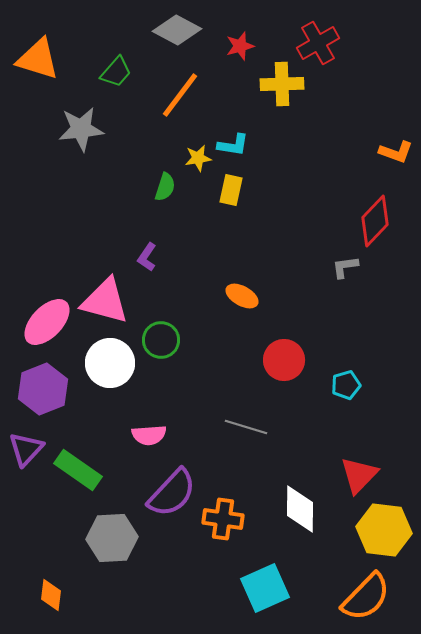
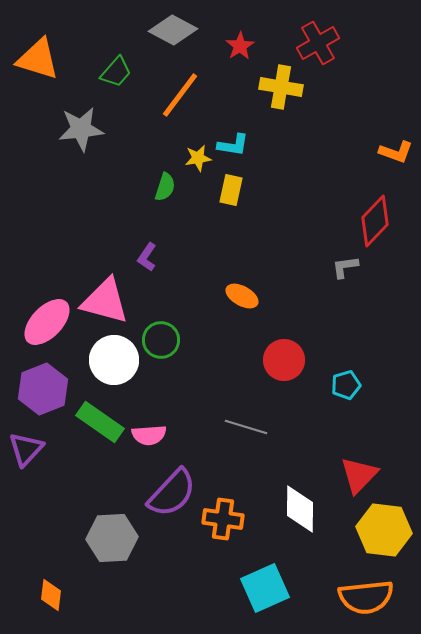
gray diamond: moved 4 px left
red star: rotated 16 degrees counterclockwise
yellow cross: moved 1 px left, 3 px down; rotated 12 degrees clockwise
white circle: moved 4 px right, 3 px up
green rectangle: moved 22 px right, 48 px up
orange semicircle: rotated 40 degrees clockwise
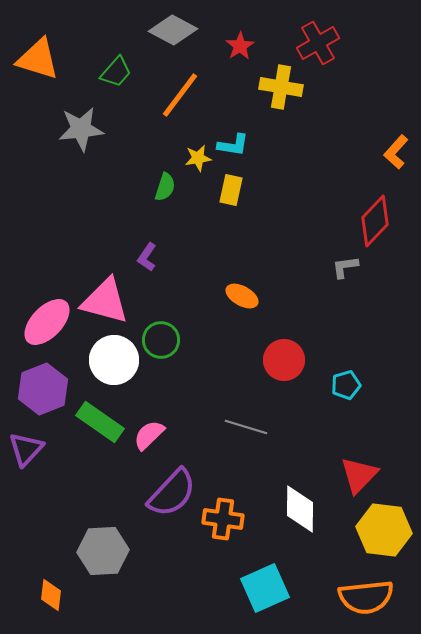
orange L-shape: rotated 112 degrees clockwise
pink semicircle: rotated 140 degrees clockwise
gray hexagon: moved 9 px left, 13 px down
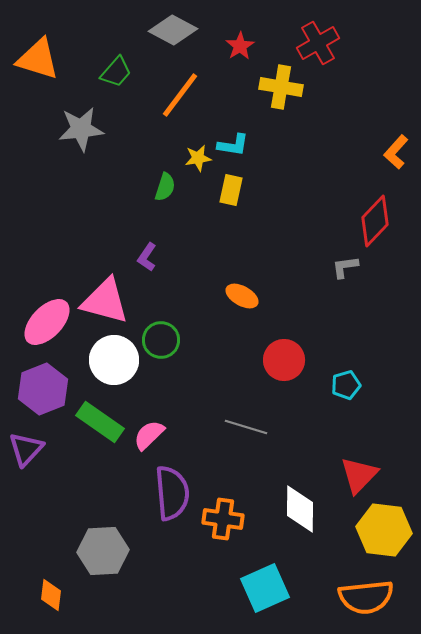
purple semicircle: rotated 48 degrees counterclockwise
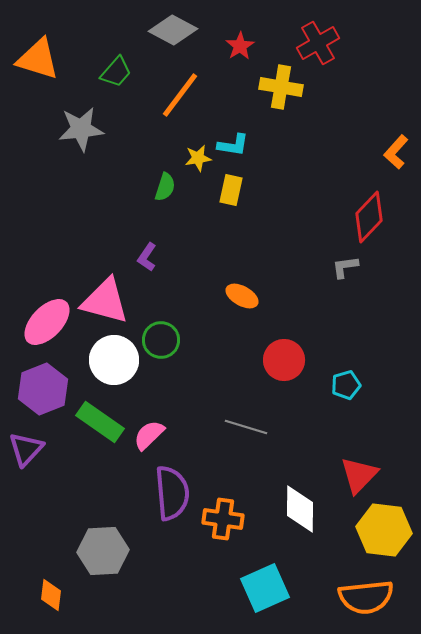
red diamond: moved 6 px left, 4 px up
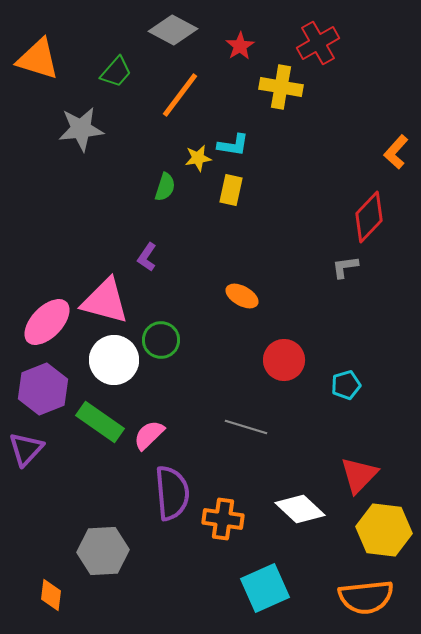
white diamond: rotated 48 degrees counterclockwise
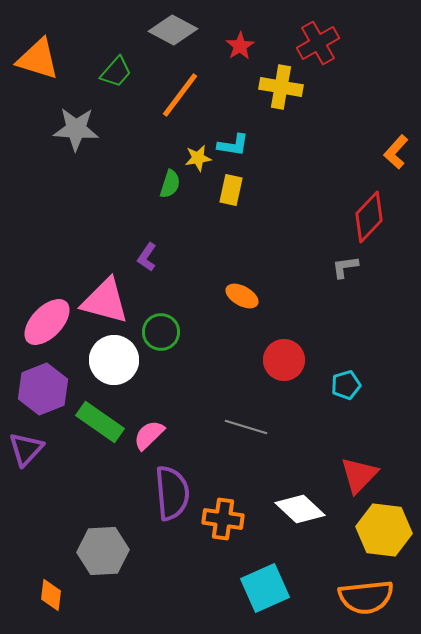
gray star: moved 5 px left; rotated 9 degrees clockwise
green semicircle: moved 5 px right, 3 px up
green circle: moved 8 px up
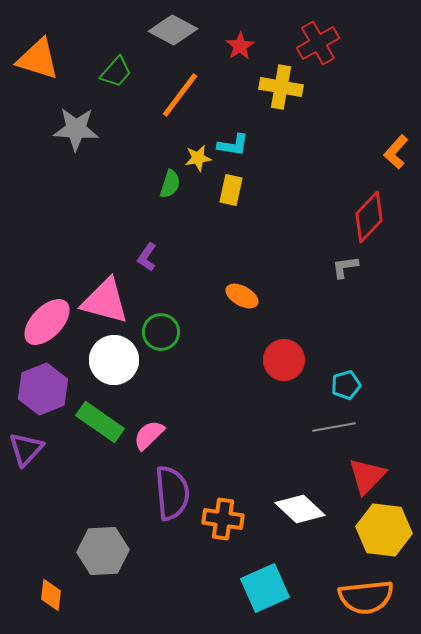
gray line: moved 88 px right; rotated 27 degrees counterclockwise
red triangle: moved 8 px right, 1 px down
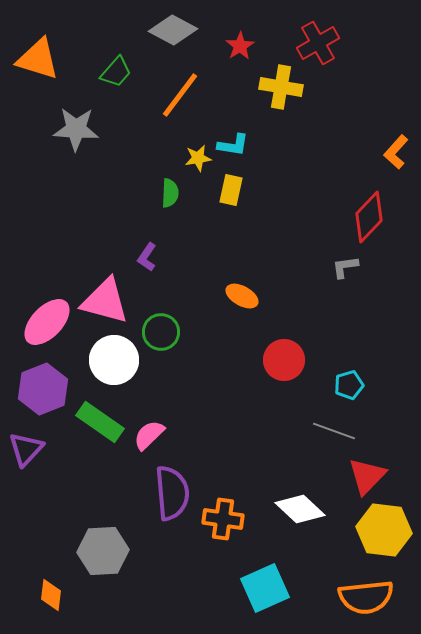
green semicircle: moved 9 px down; rotated 16 degrees counterclockwise
cyan pentagon: moved 3 px right
gray line: moved 4 px down; rotated 30 degrees clockwise
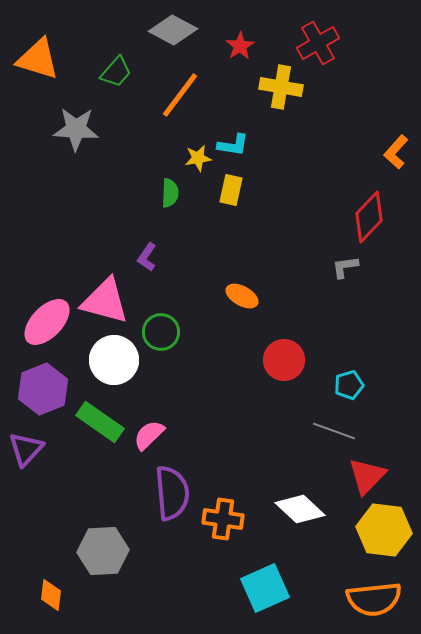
orange semicircle: moved 8 px right, 2 px down
